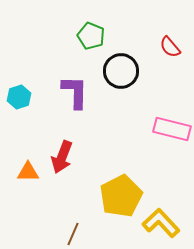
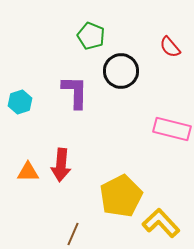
cyan hexagon: moved 1 px right, 5 px down
red arrow: moved 1 px left, 8 px down; rotated 16 degrees counterclockwise
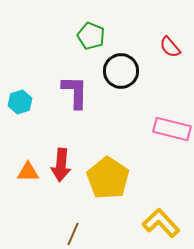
yellow pentagon: moved 13 px left, 18 px up; rotated 12 degrees counterclockwise
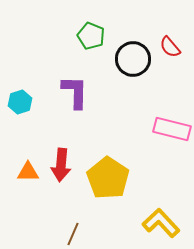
black circle: moved 12 px right, 12 px up
